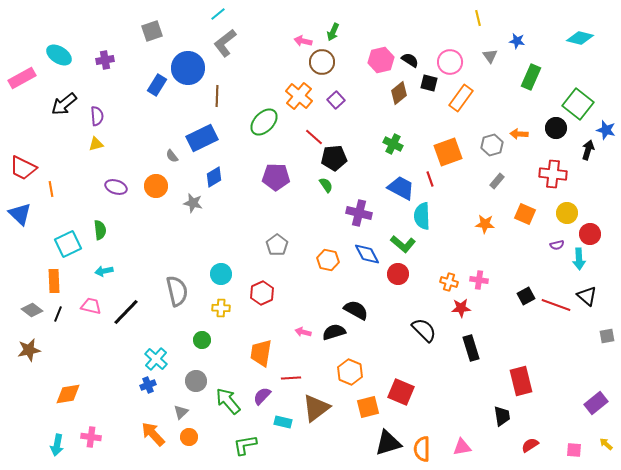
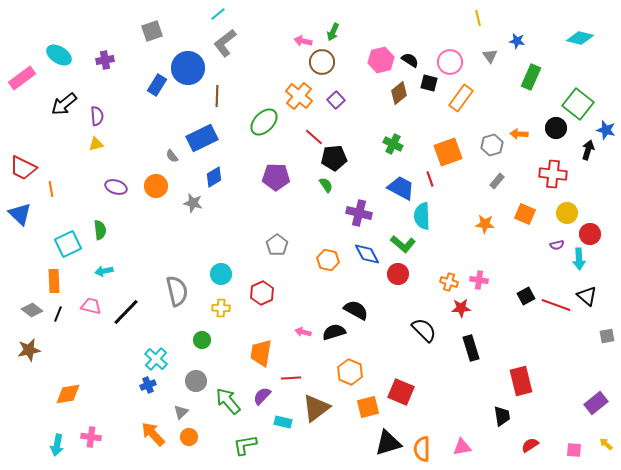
pink rectangle at (22, 78): rotated 8 degrees counterclockwise
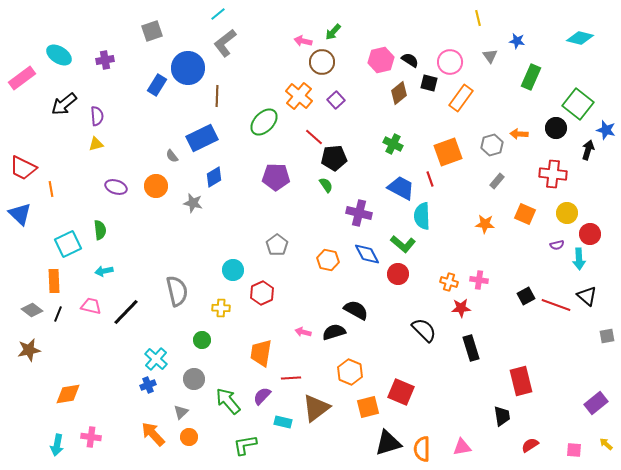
green arrow at (333, 32): rotated 18 degrees clockwise
cyan circle at (221, 274): moved 12 px right, 4 px up
gray circle at (196, 381): moved 2 px left, 2 px up
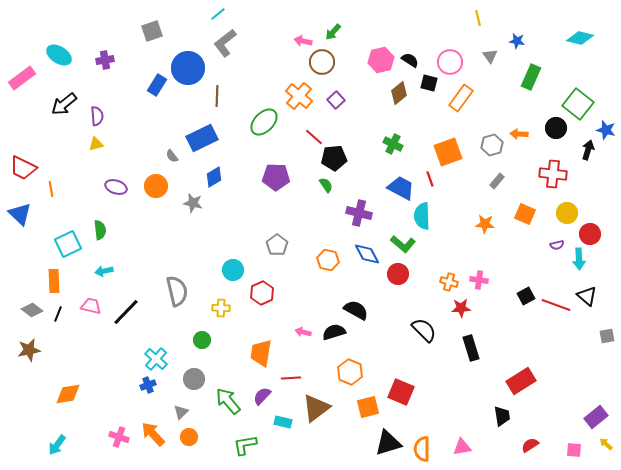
red rectangle at (521, 381): rotated 72 degrees clockwise
purple rectangle at (596, 403): moved 14 px down
pink cross at (91, 437): moved 28 px right; rotated 12 degrees clockwise
cyan arrow at (57, 445): rotated 25 degrees clockwise
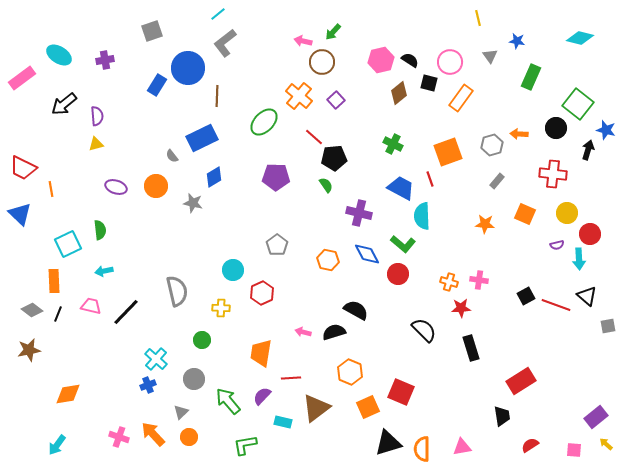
gray square at (607, 336): moved 1 px right, 10 px up
orange square at (368, 407): rotated 10 degrees counterclockwise
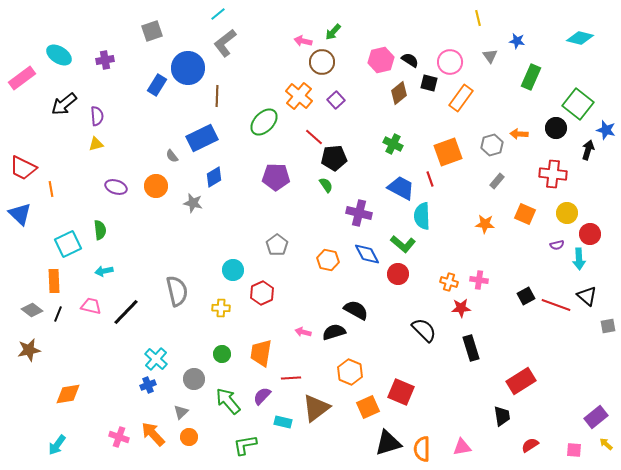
green circle at (202, 340): moved 20 px right, 14 px down
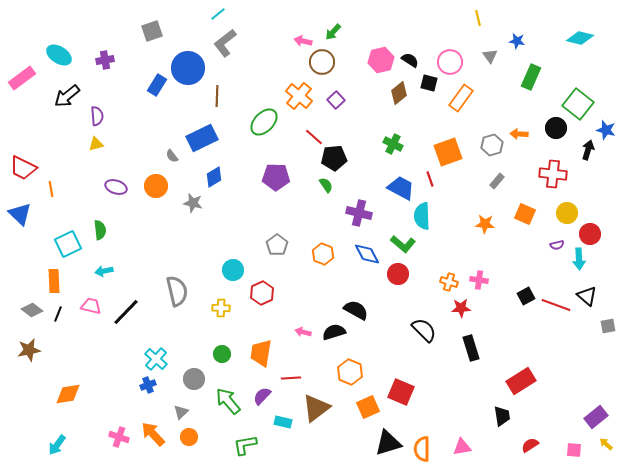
black arrow at (64, 104): moved 3 px right, 8 px up
orange hexagon at (328, 260): moved 5 px left, 6 px up; rotated 10 degrees clockwise
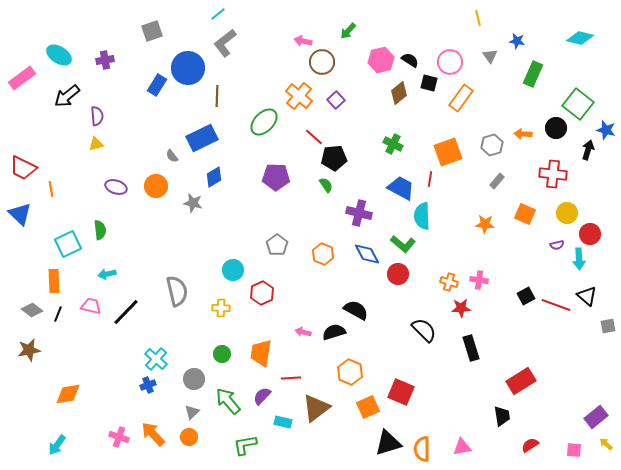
green arrow at (333, 32): moved 15 px right, 1 px up
green rectangle at (531, 77): moved 2 px right, 3 px up
orange arrow at (519, 134): moved 4 px right
red line at (430, 179): rotated 28 degrees clockwise
cyan arrow at (104, 271): moved 3 px right, 3 px down
gray triangle at (181, 412): moved 11 px right
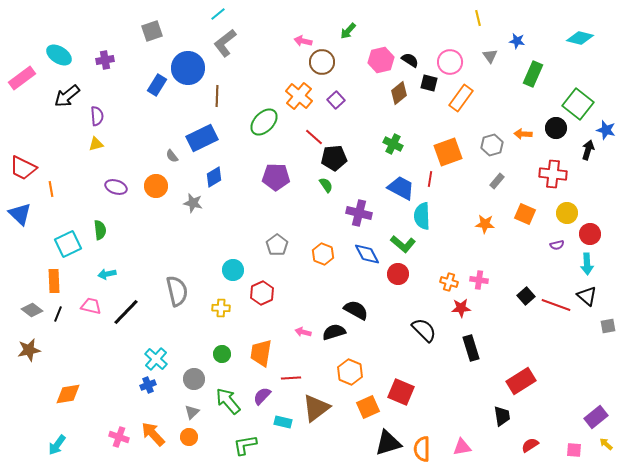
cyan arrow at (579, 259): moved 8 px right, 5 px down
black square at (526, 296): rotated 12 degrees counterclockwise
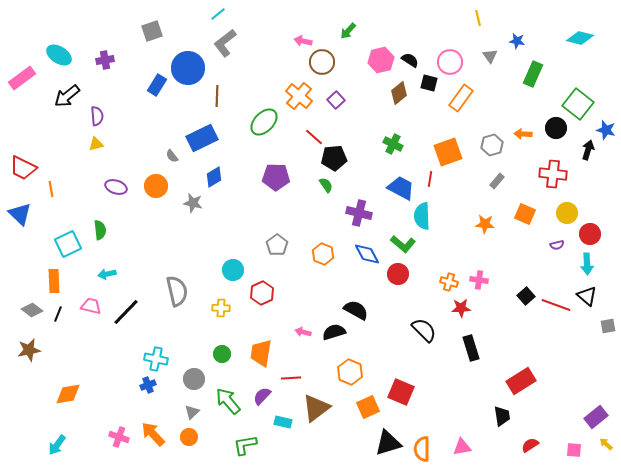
cyan cross at (156, 359): rotated 30 degrees counterclockwise
